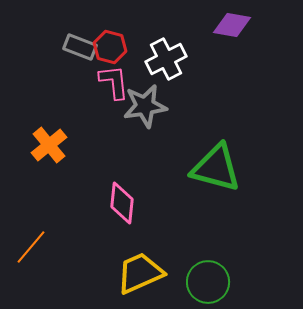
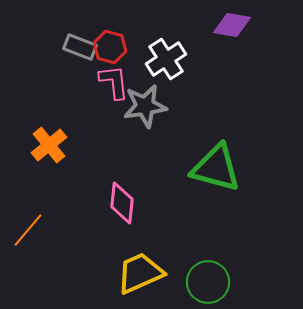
white cross: rotated 6 degrees counterclockwise
orange line: moved 3 px left, 17 px up
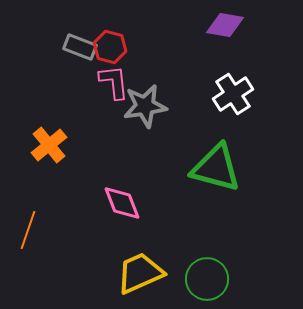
purple diamond: moved 7 px left
white cross: moved 67 px right, 35 px down
pink diamond: rotated 27 degrees counterclockwise
orange line: rotated 21 degrees counterclockwise
green circle: moved 1 px left, 3 px up
